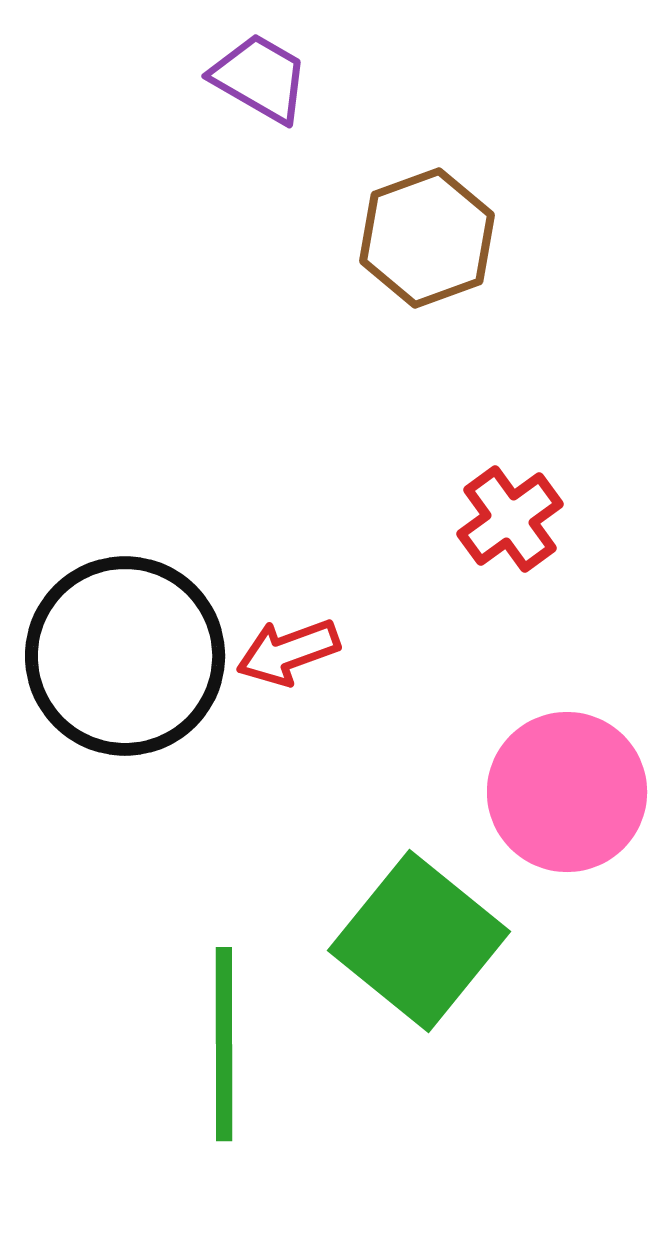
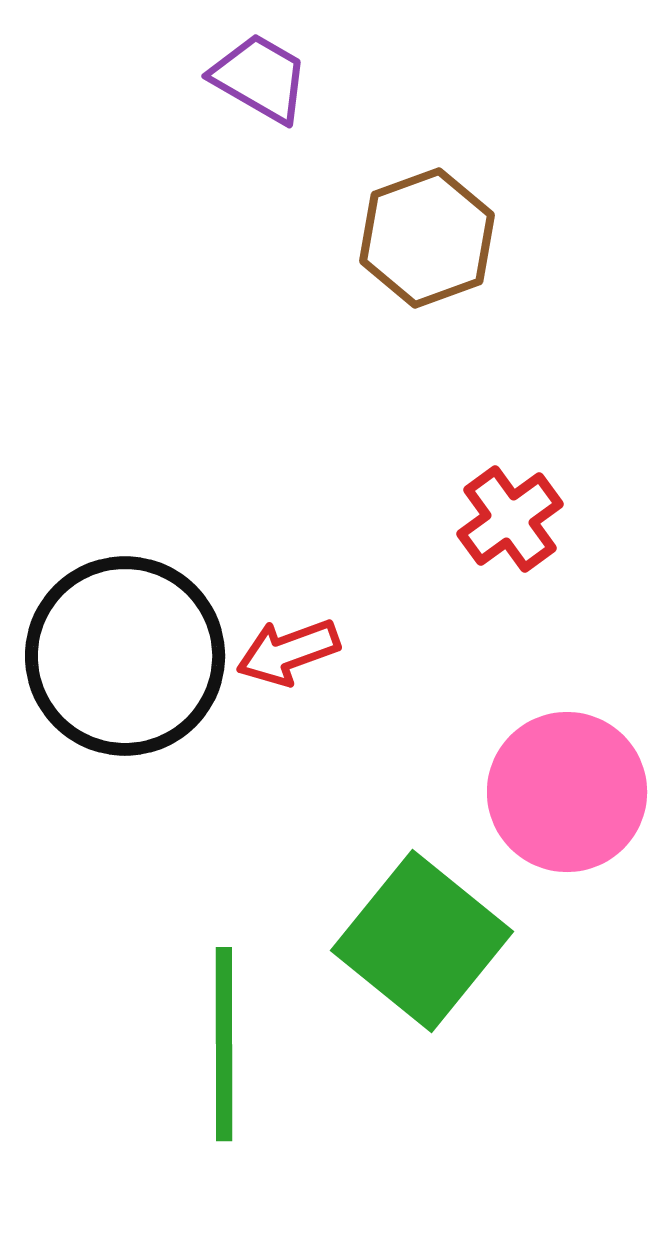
green square: moved 3 px right
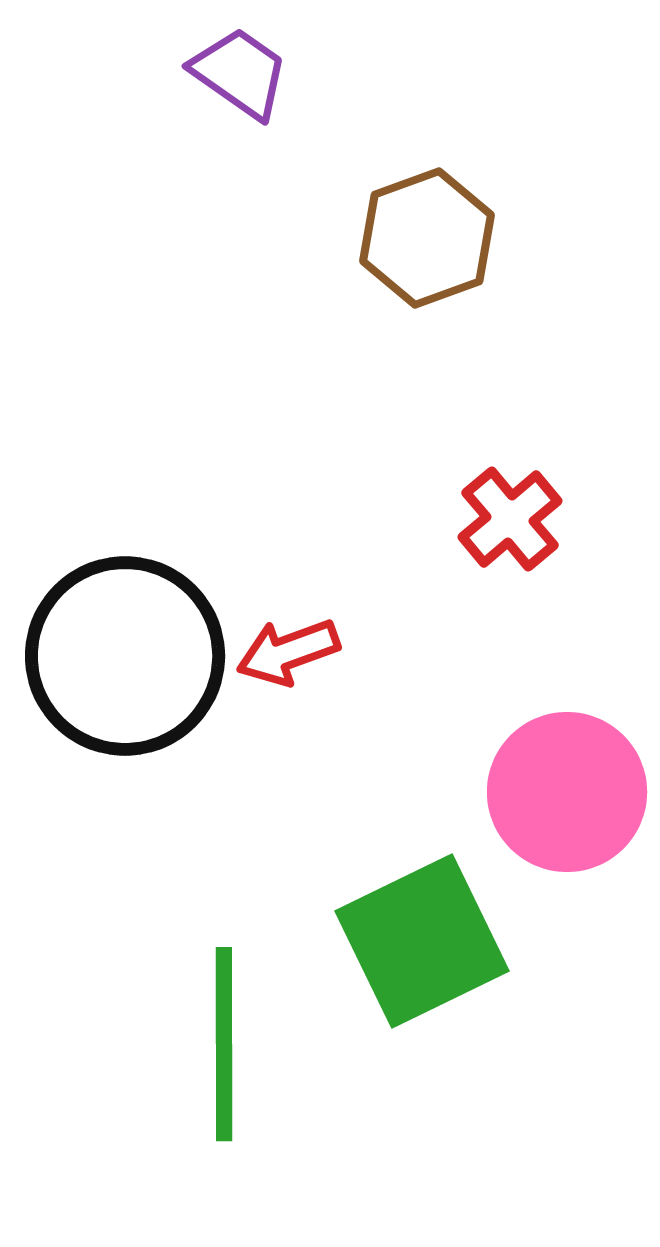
purple trapezoid: moved 20 px left, 5 px up; rotated 5 degrees clockwise
red cross: rotated 4 degrees counterclockwise
green square: rotated 25 degrees clockwise
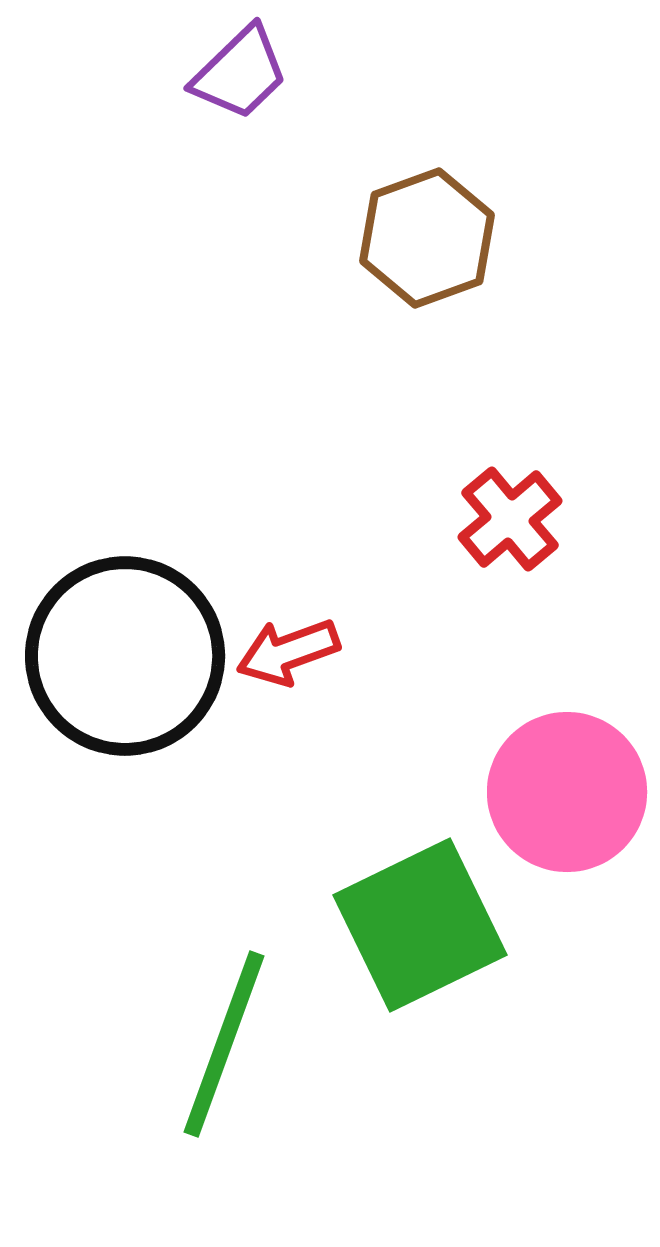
purple trapezoid: rotated 101 degrees clockwise
green square: moved 2 px left, 16 px up
green line: rotated 20 degrees clockwise
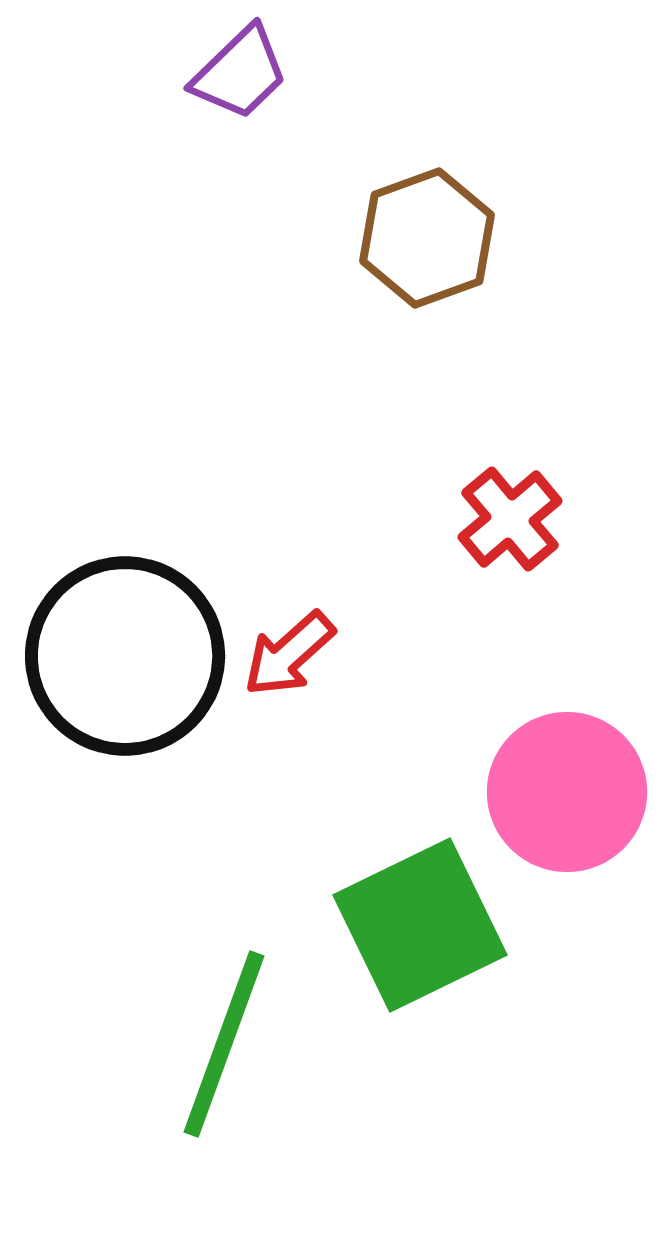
red arrow: moved 1 px right, 2 px down; rotated 22 degrees counterclockwise
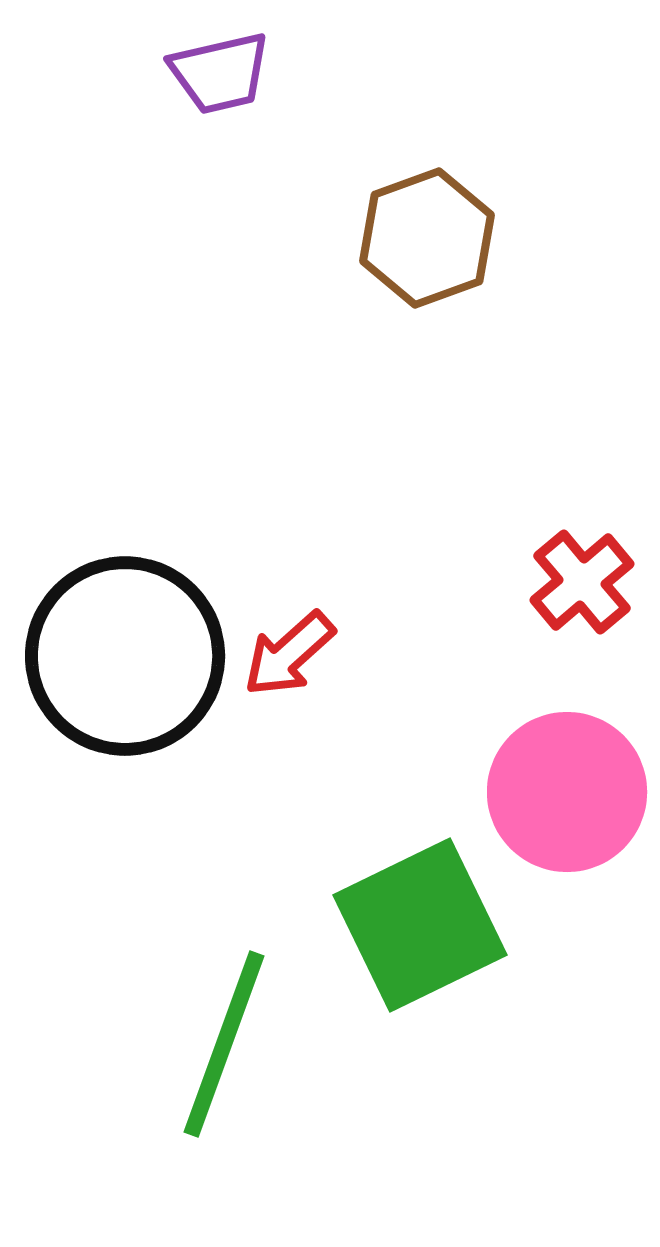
purple trapezoid: moved 20 px left; rotated 31 degrees clockwise
red cross: moved 72 px right, 63 px down
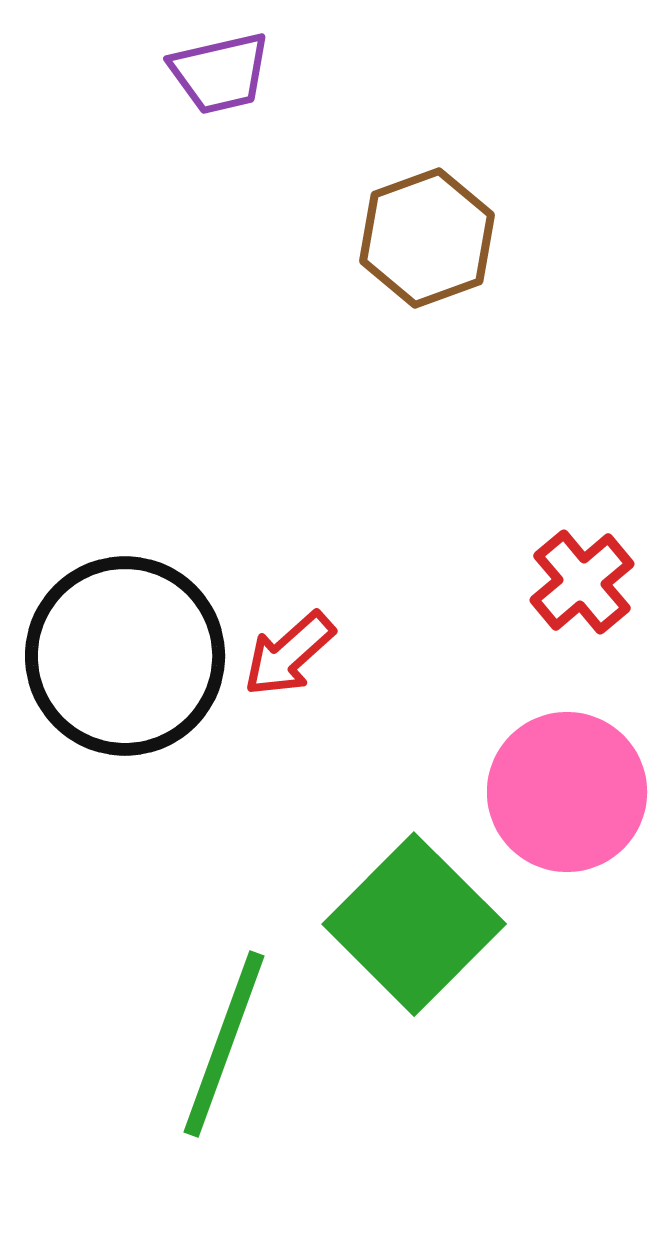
green square: moved 6 px left, 1 px up; rotated 19 degrees counterclockwise
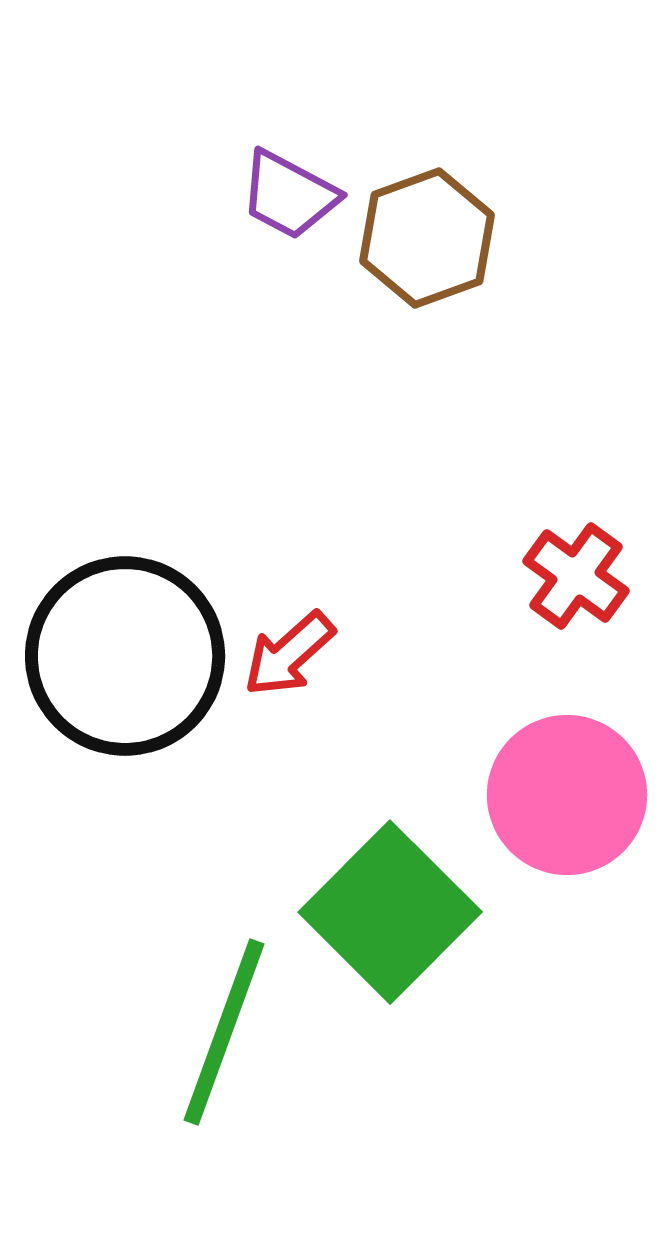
purple trapezoid: moved 69 px right, 122 px down; rotated 41 degrees clockwise
red cross: moved 6 px left, 6 px up; rotated 14 degrees counterclockwise
pink circle: moved 3 px down
green square: moved 24 px left, 12 px up
green line: moved 12 px up
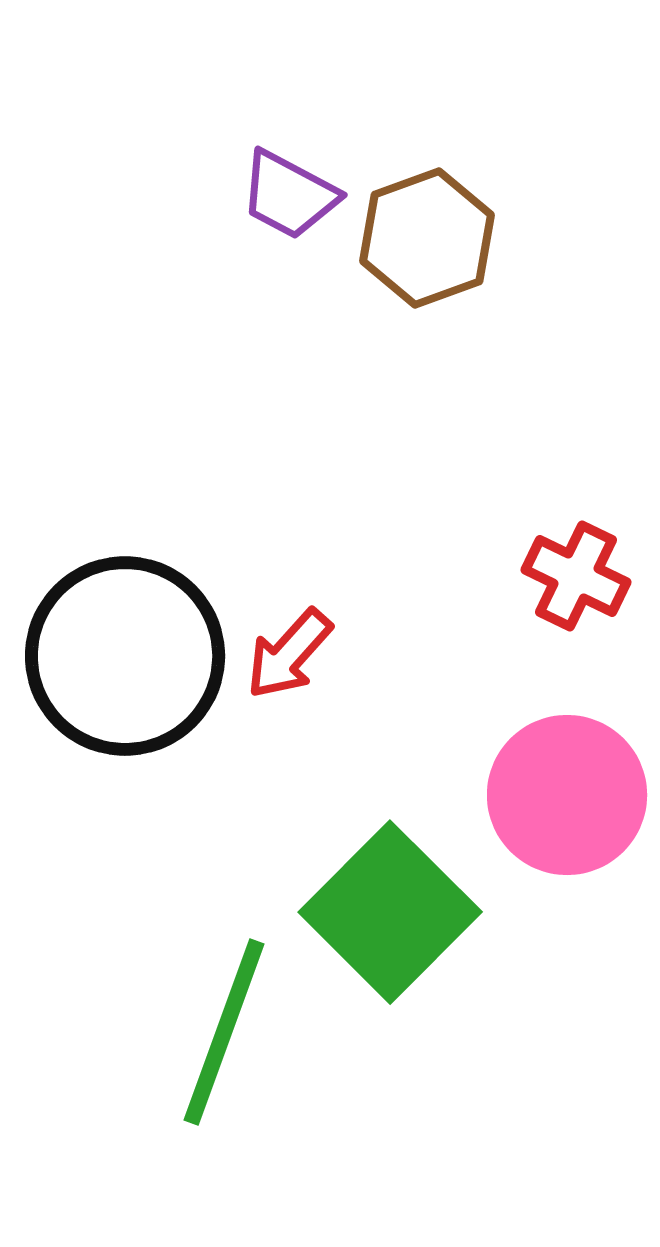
red cross: rotated 10 degrees counterclockwise
red arrow: rotated 6 degrees counterclockwise
